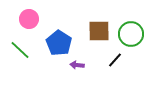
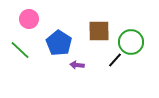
green circle: moved 8 px down
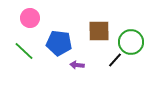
pink circle: moved 1 px right, 1 px up
blue pentagon: rotated 25 degrees counterclockwise
green line: moved 4 px right, 1 px down
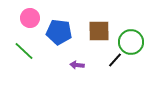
blue pentagon: moved 11 px up
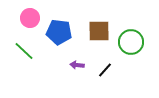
black line: moved 10 px left, 10 px down
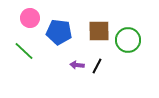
green circle: moved 3 px left, 2 px up
black line: moved 8 px left, 4 px up; rotated 14 degrees counterclockwise
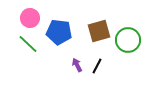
brown square: rotated 15 degrees counterclockwise
green line: moved 4 px right, 7 px up
purple arrow: rotated 56 degrees clockwise
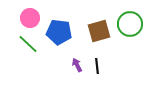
green circle: moved 2 px right, 16 px up
black line: rotated 35 degrees counterclockwise
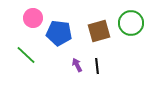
pink circle: moved 3 px right
green circle: moved 1 px right, 1 px up
blue pentagon: moved 1 px down
green line: moved 2 px left, 11 px down
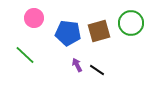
pink circle: moved 1 px right
blue pentagon: moved 9 px right
green line: moved 1 px left
black line: moved 4 px down; rotated 49 degrees counterclockwise
